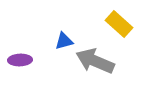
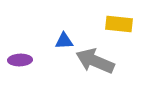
yellow rectangle: rotated 36 degrees counterclockwise
blue triangle: rotated 12 degrees clockwise
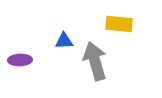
gray arrow: rotated 51 degrees clockwise
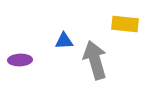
yellow rectangle: moved 6 px right
gray arrow: moved 1 px up
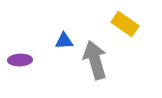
yellow rectangle: rotated 28 degrees clockwise
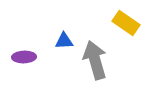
yellow rectangle: moved 1 px right, 1 px up
purple ellipse: moved 4 px right, 3 px up
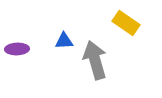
purple ellipse: moved 7 px left, 8 px up
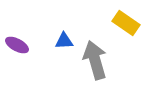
purple ellipse: moved 4 px up; rotated 30 degrees clockwise
